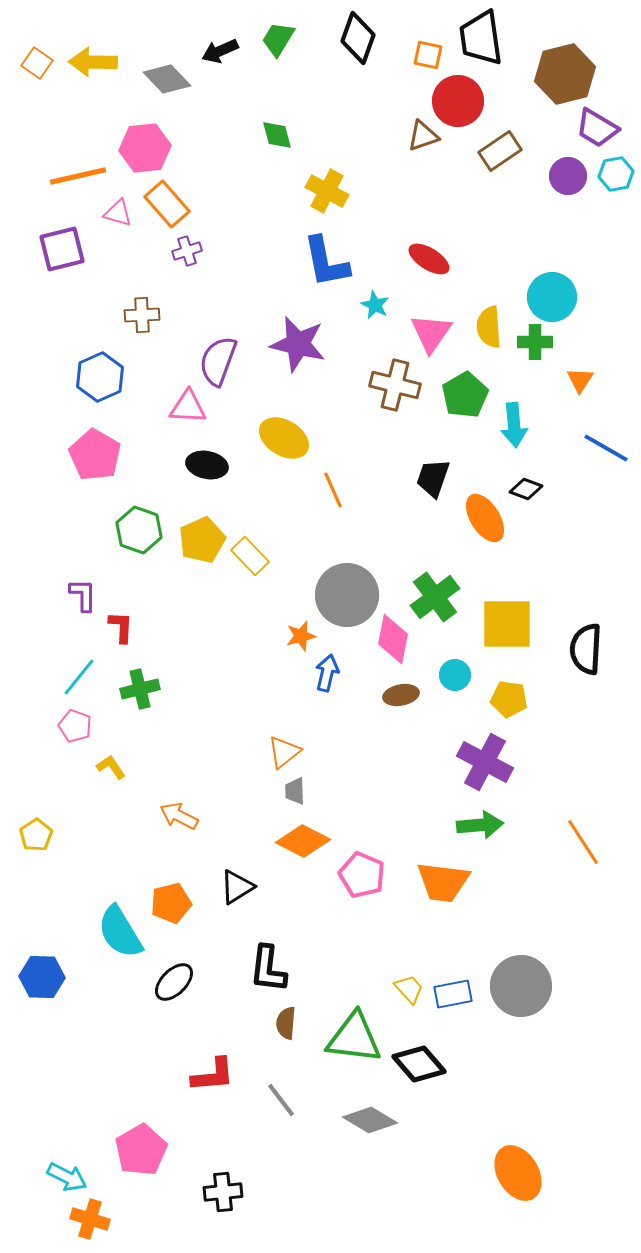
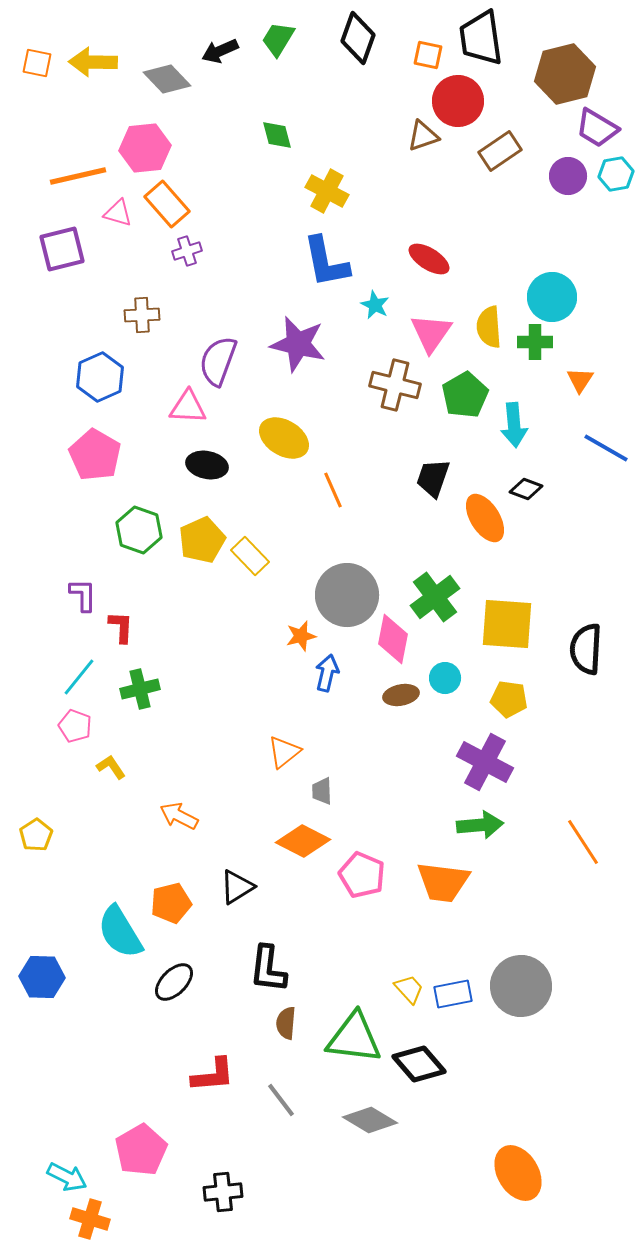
orange square at (37, 63): rotated 24 degrees counterclockwise
yellow square at (507, 624): rotated 4 degrees clockwise
cyan circle at (455, 675): moved 10 px left, 3 px down
gray trapezoid at (295, 791): moved 27 px right
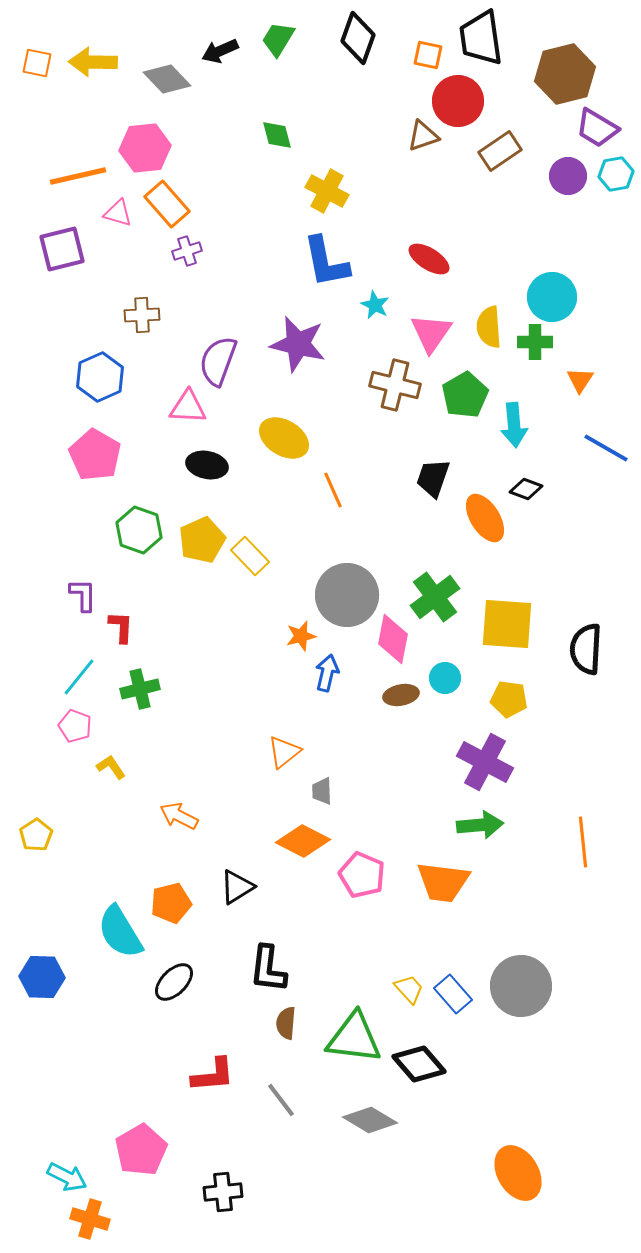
orange line at (583, 842): rotated 27 degrees clockwise
blue rectangle at (453, 994): rotated 60 degrees clockwise
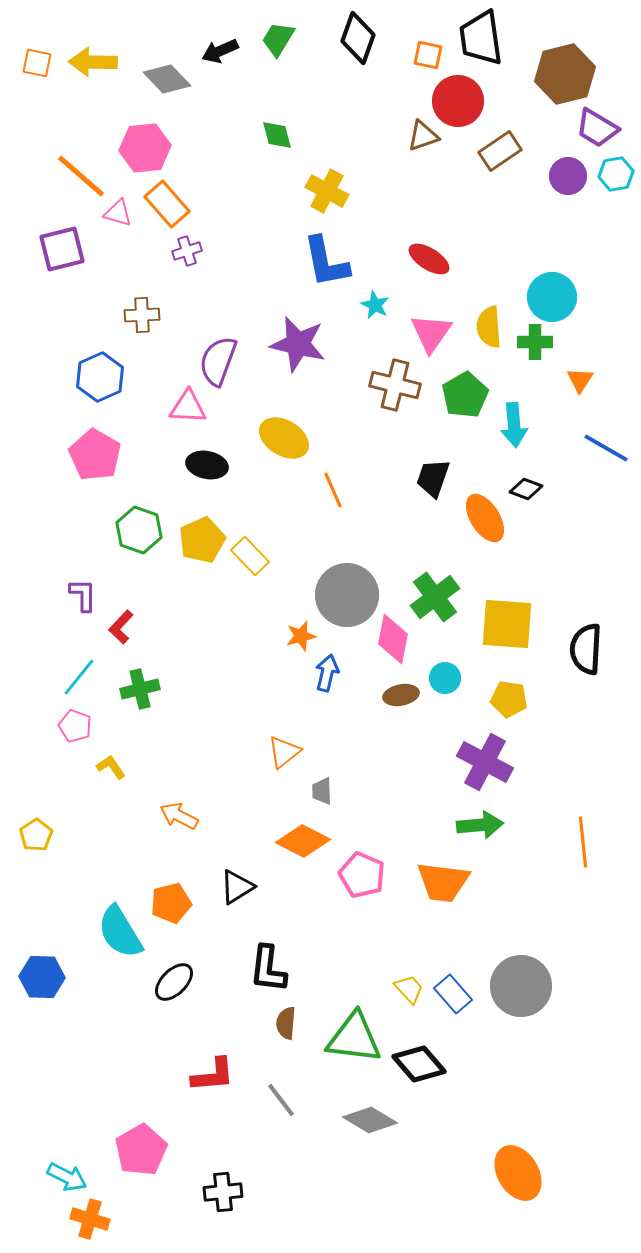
orange line at (78, 176): moved 3 px right; rotated 54 degrees clockwise
red L-shape at (121, 627): rotated 140 degrees counterclockwise
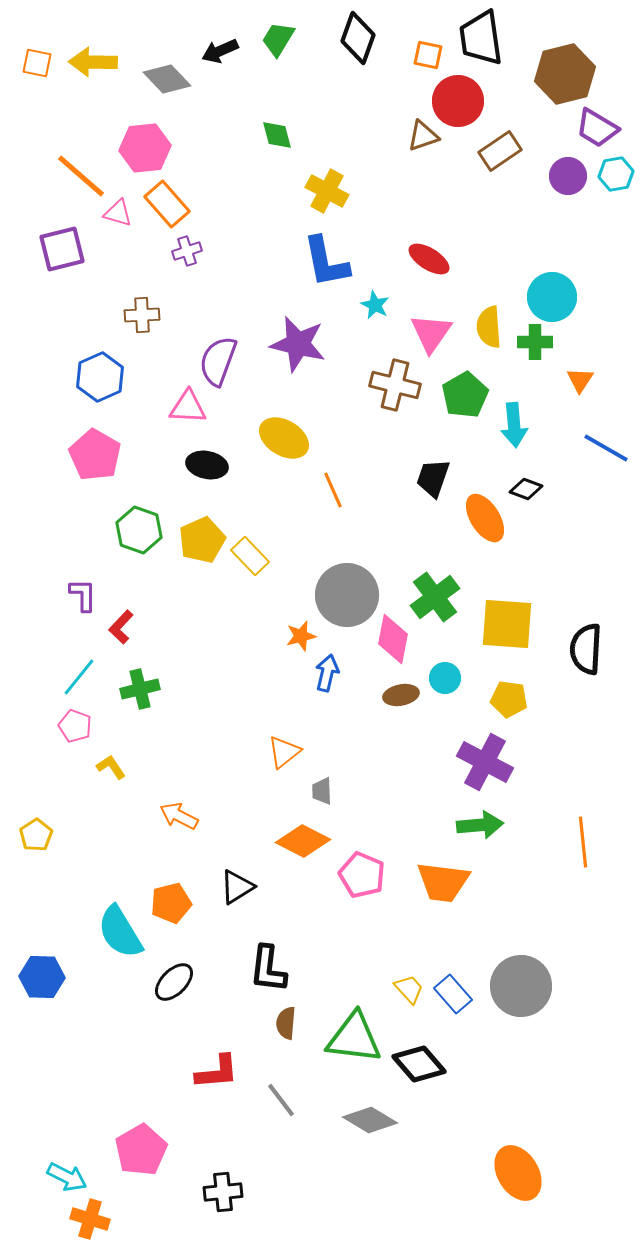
red L-shape at (213, 1075): moved 4 px right, 3 px up
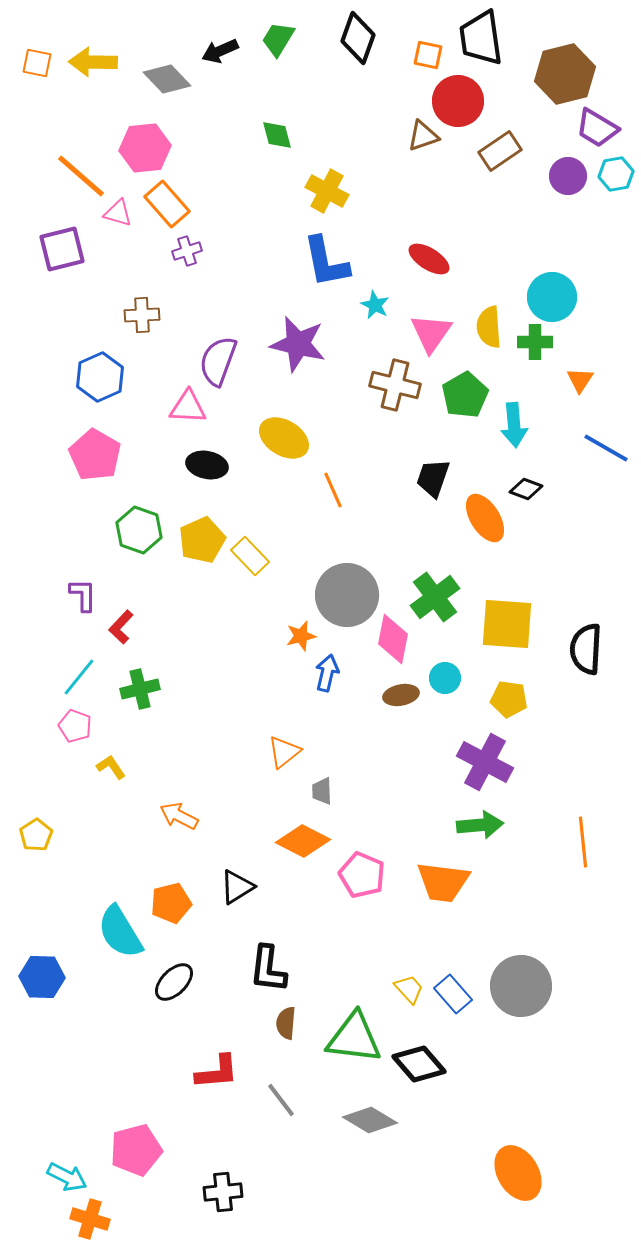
pink pentagon at (141, 1150): moved 5 px left; rotated 15 degrees clockwise
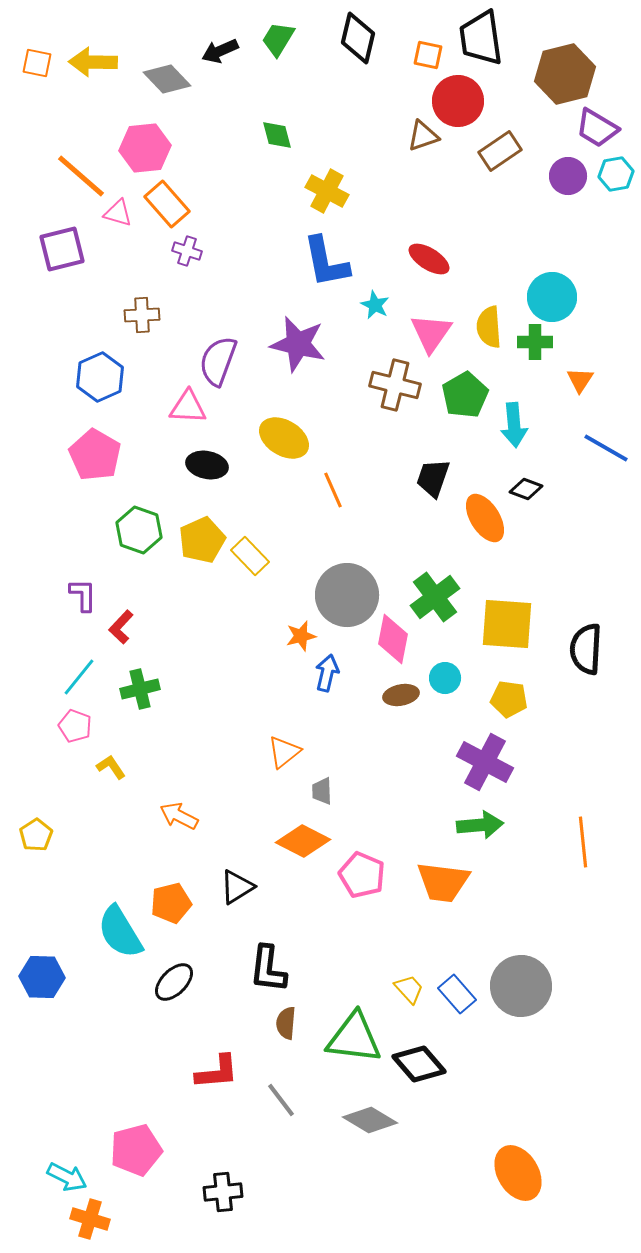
black diamond at (358, 38): rotated 6 degrees counterclockwise
purple cross at (187, 251): rotated 36 degrees clockwise
blue rectangle at (453, 994): moved 4 px right
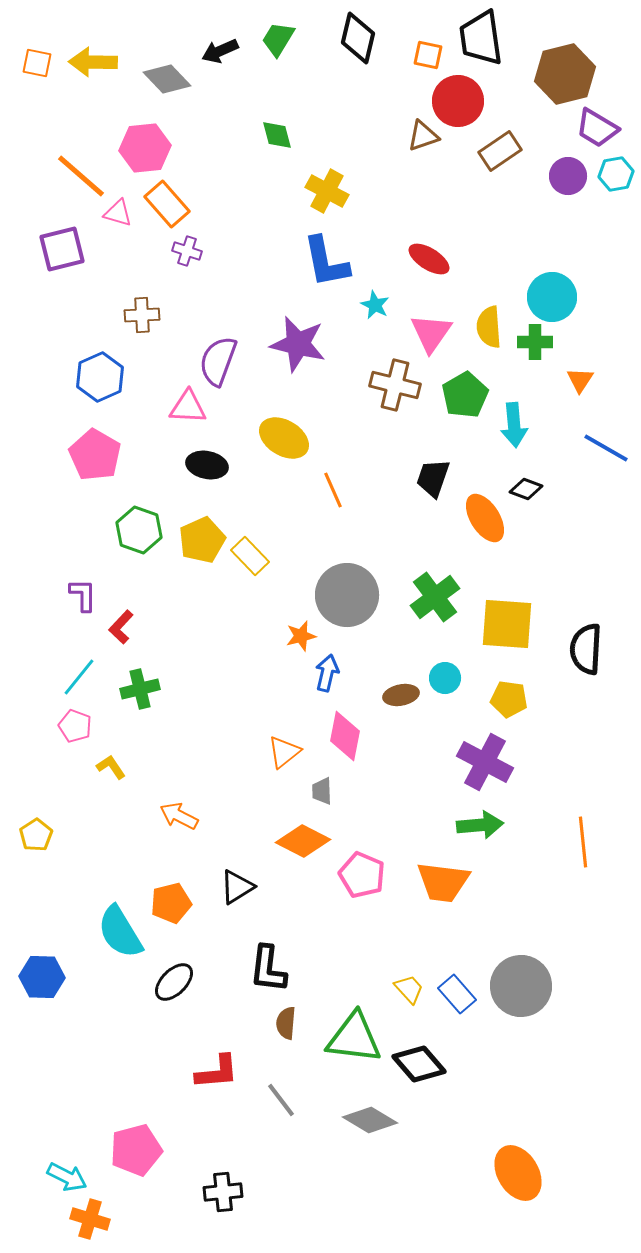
pink diamond at (393, 639): moved 48 px left, 97 px down
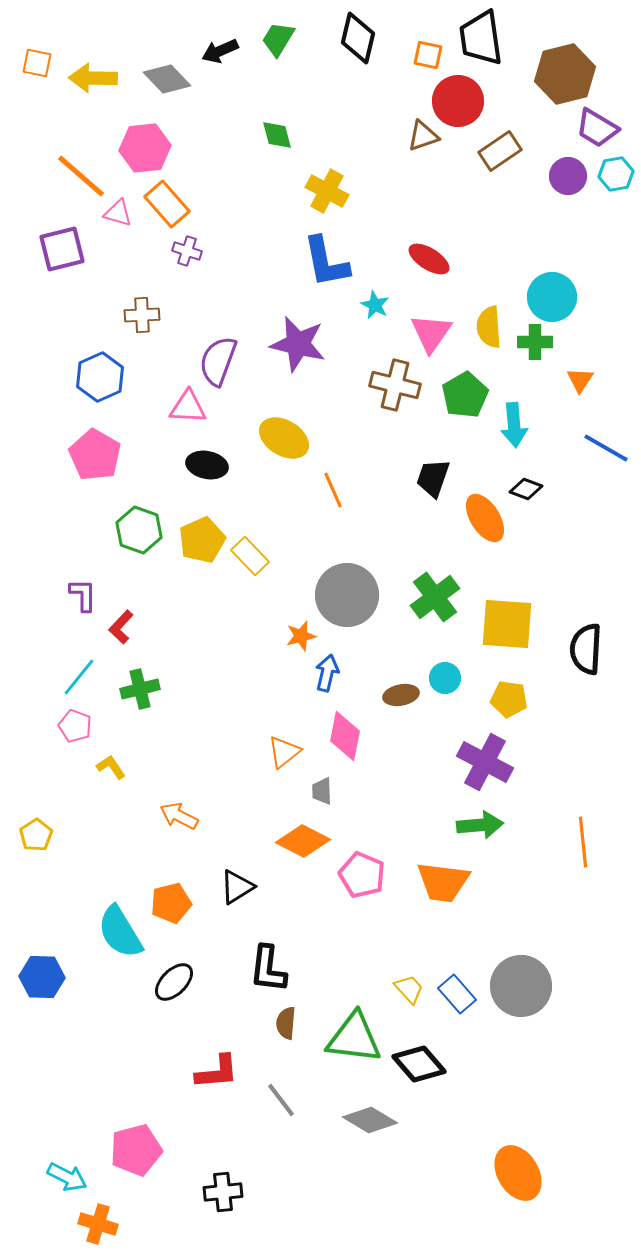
yellow arrow at (93, 62): moved 16 px down
orange cross at (90, 1219): moved 8 px right, 5 px down
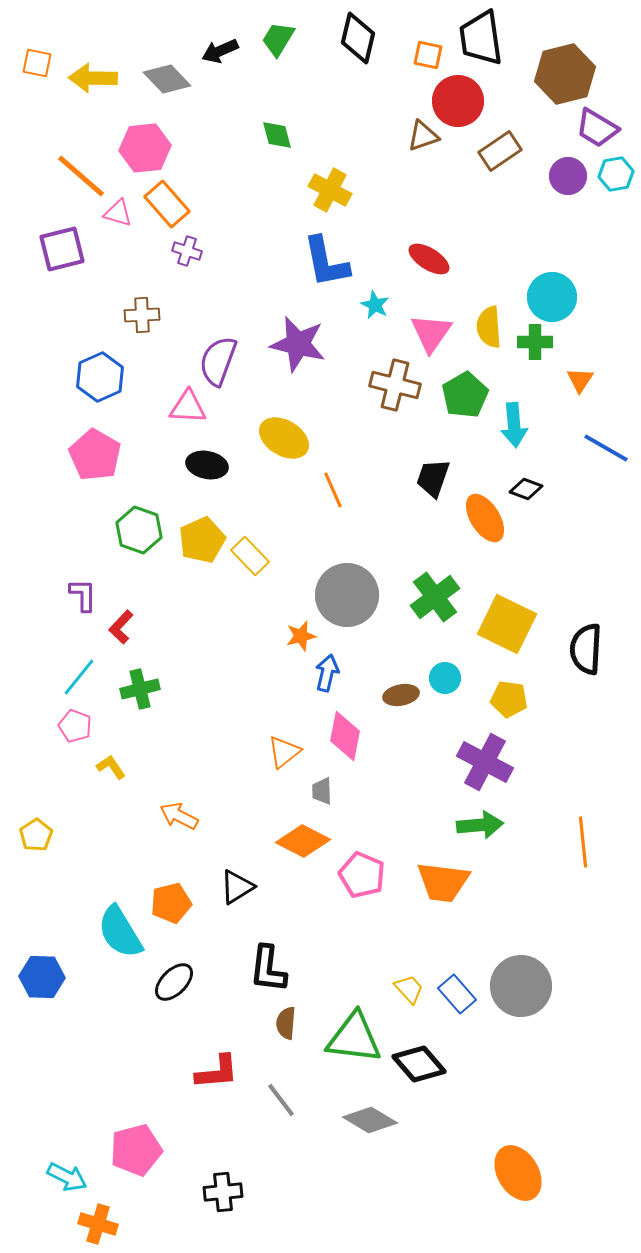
yellow cross at (327, 191): moved 3 px right, 1 px up
yellow square at (507, 624): rotated 22 degrees clockwise
